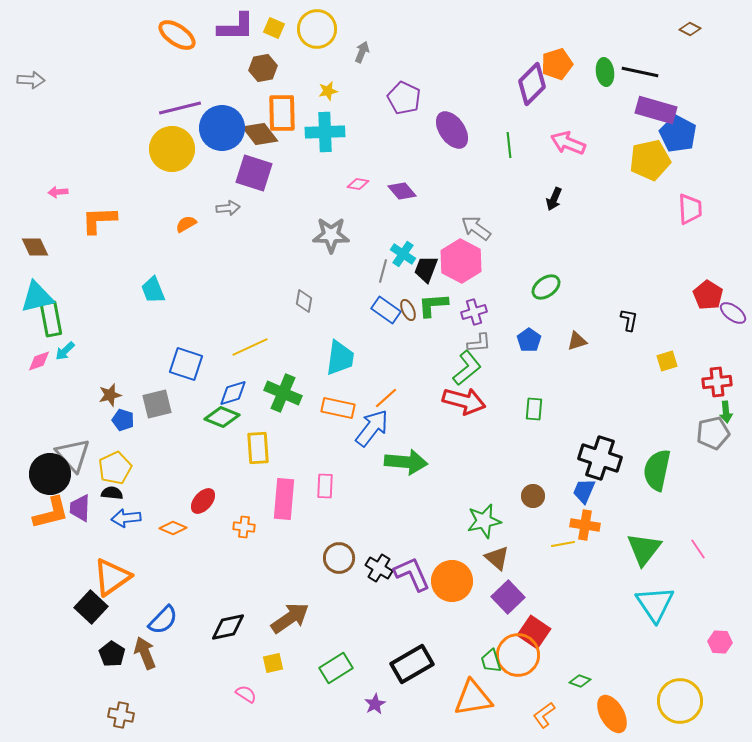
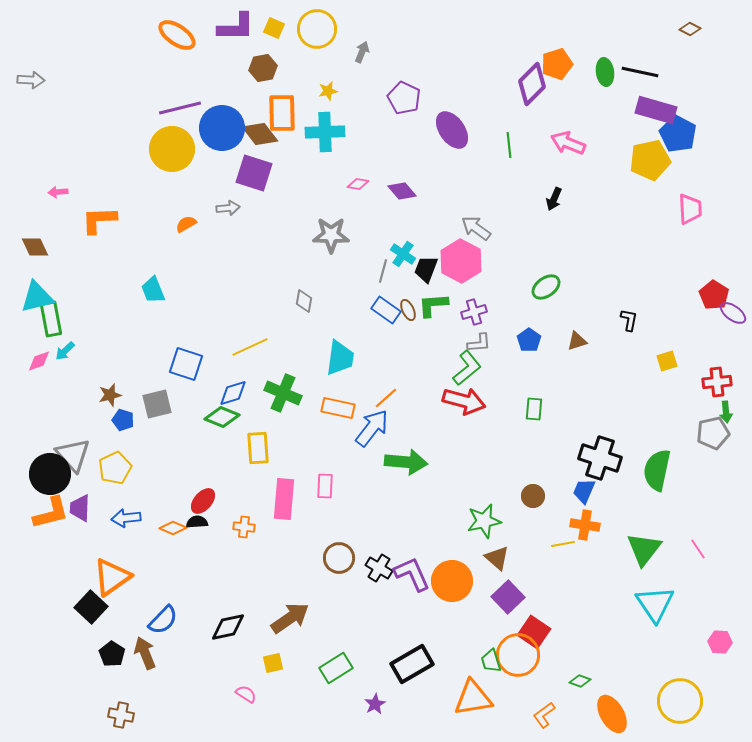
red pentagon at (708, 295): moved 6 px right
black semicircle at (112, 493): moved 85 px right, 29 px down; rotated 10 degrees counterclockwise
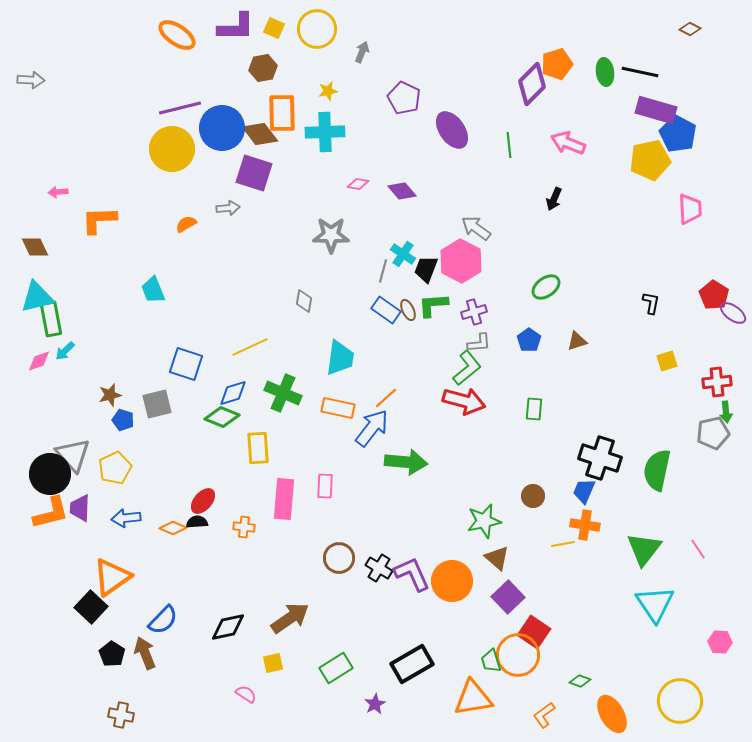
black L-shape at (629, 320): moved 22 px right, 17 px up
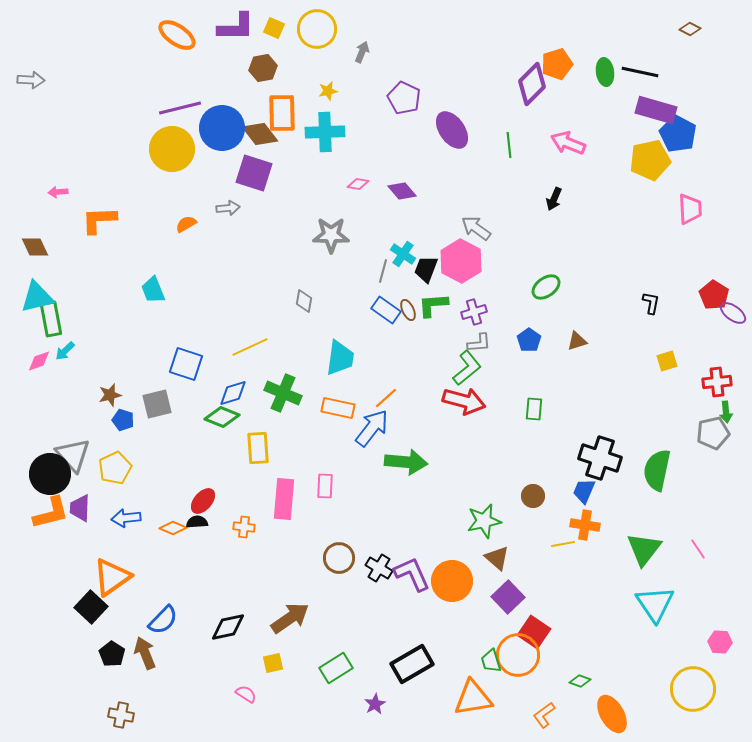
yellow circle at (680, 701): moved 13 px right, 12 px up
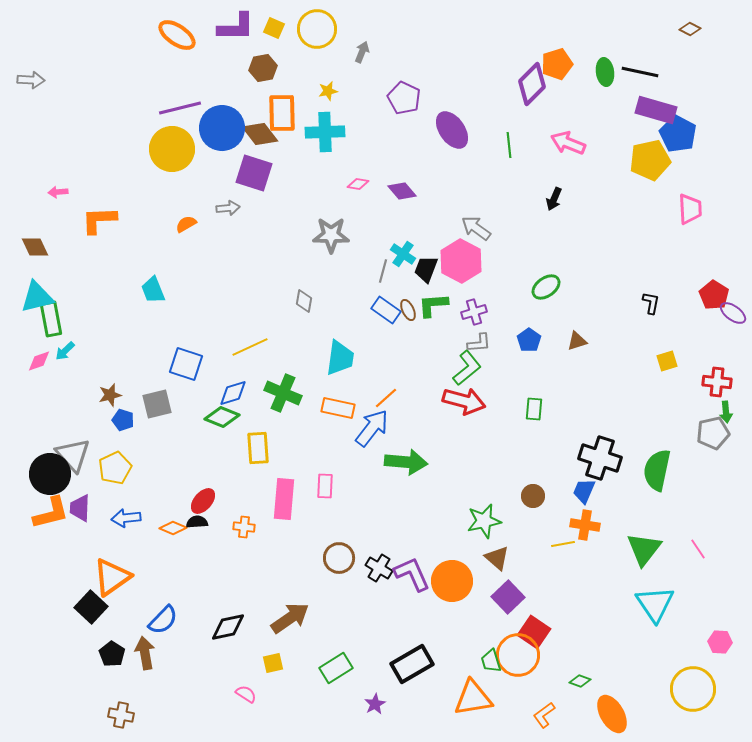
red cross at (717, 382): rotated 12 degrees clockwise
brown arrow at (145, 653): rotated 12 degrees clockwise
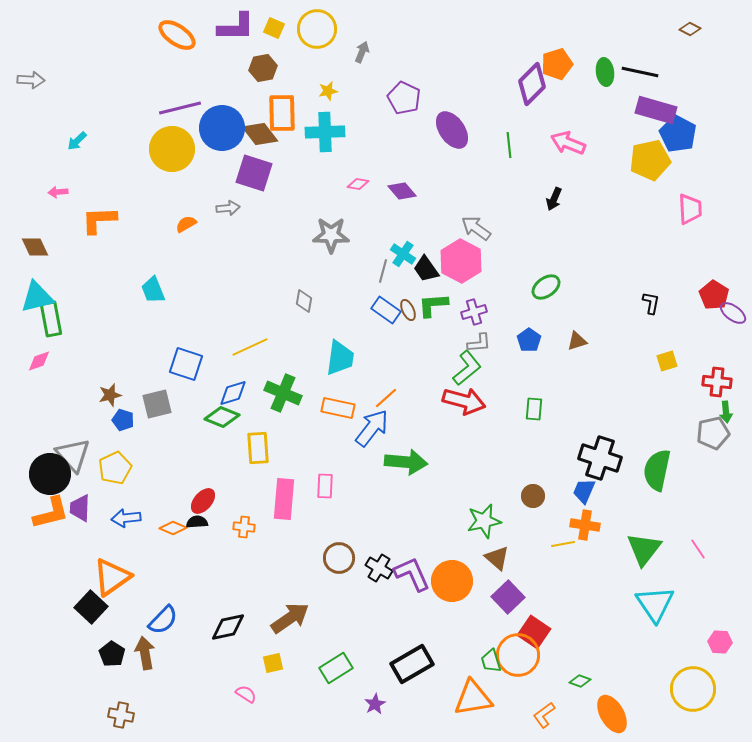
black trapezoid at (426, 269): rotated 56 degrees counterclockwise
cyan arrow at (65, 351): moved 12 px right, 210 px up
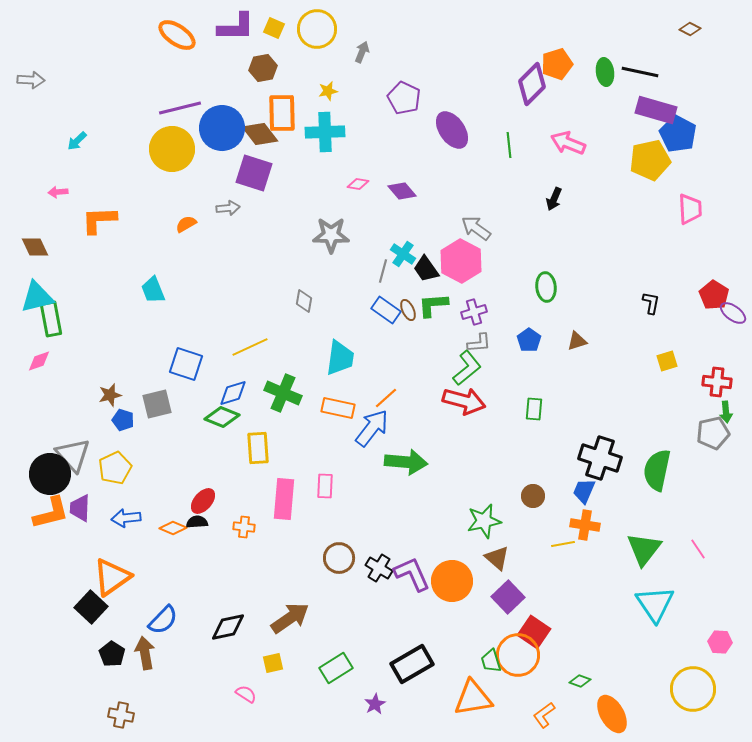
green ellipse at (546, 287): rotated 60 degrees counterclockwise
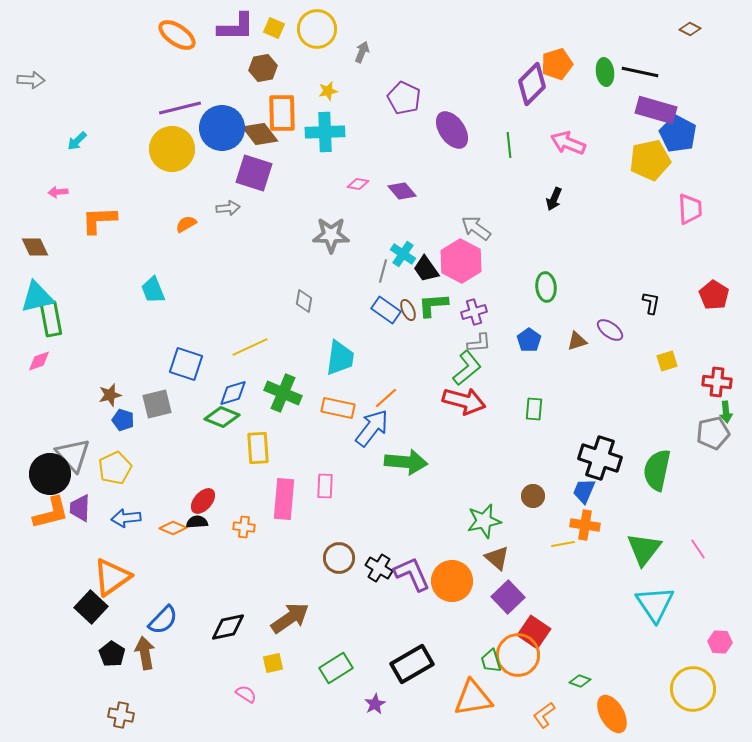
purple ellipse at (733, 313): moved 123 px left, 17 px down
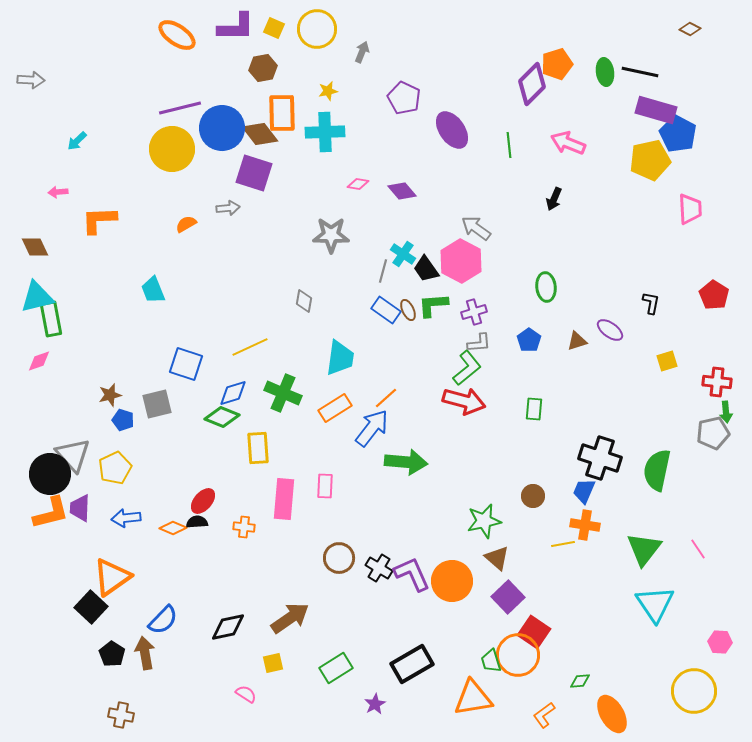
orange rectangle at (338, 408): moved 3 px left; rotated 44 degrees counterclockwise
green diamond at (580, 681): rotated 25 degrees counterclockwise
yellow circle at (693, 689): moved 1 px right, 2 px down
